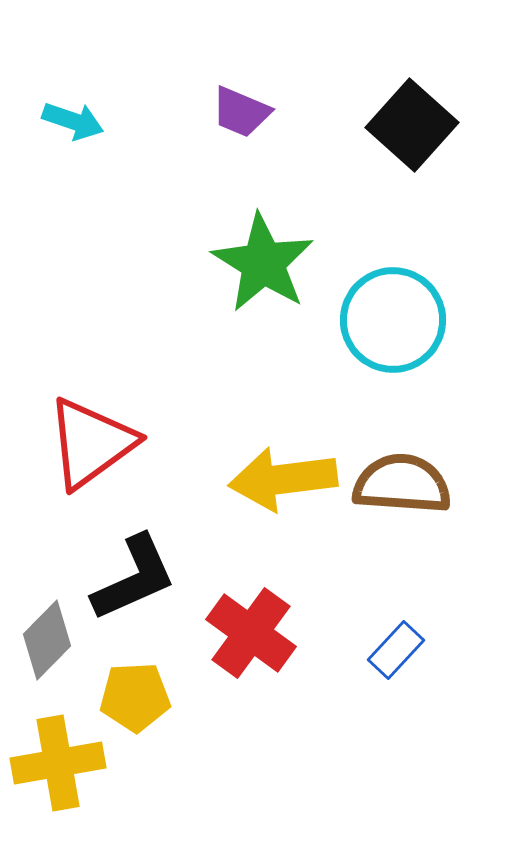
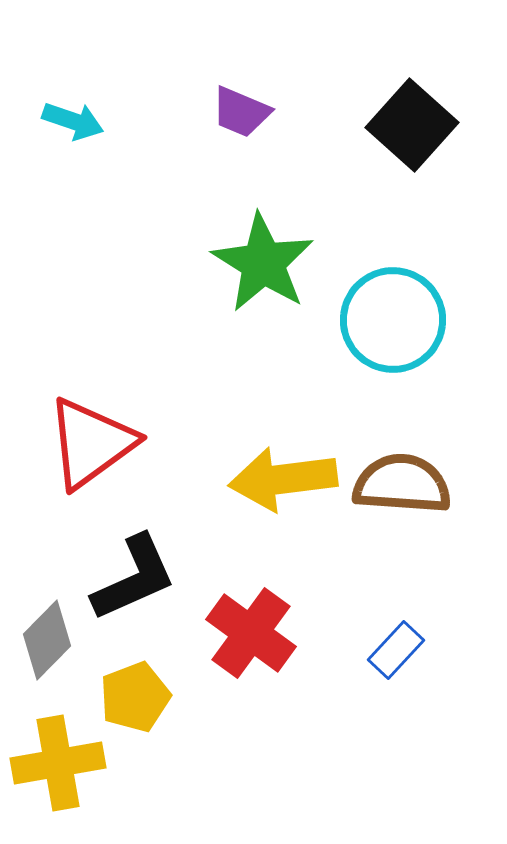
yellow pentagon: rotated 18 degrees counterclockwise
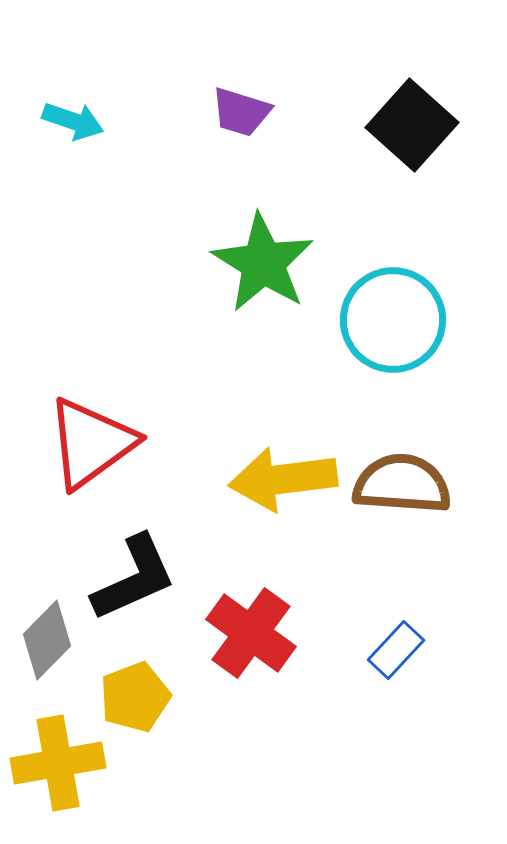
purple trapezoid: rotated 6 degrees counterclockwise
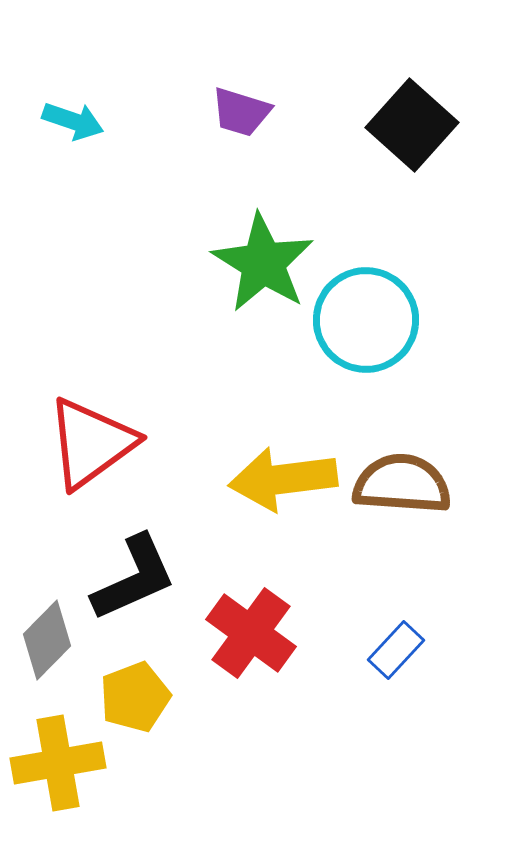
cyan circle: moved 27 px left
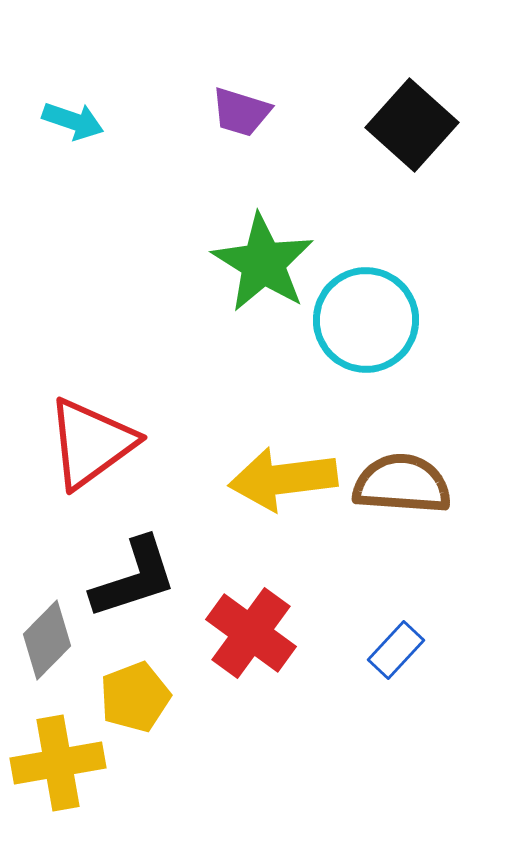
black L-shape: rotated 6 degrees clockwise
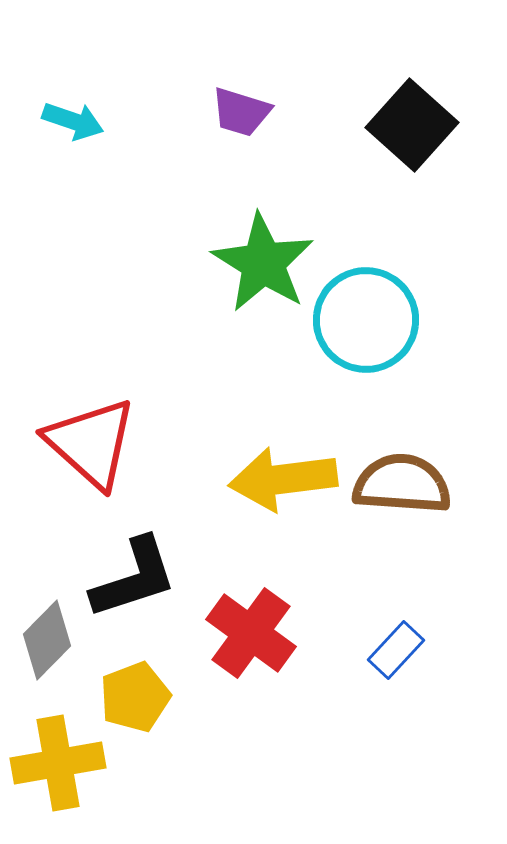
red triangle: rotated 42 degrees counterclockwise
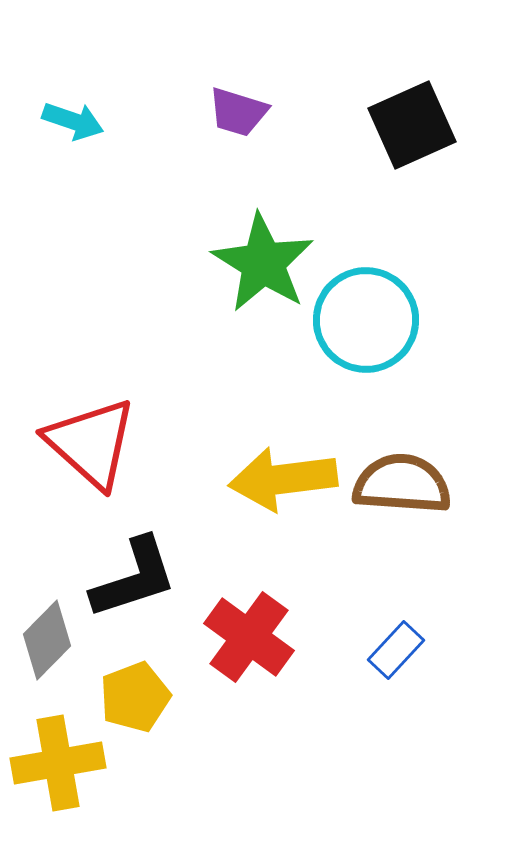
purple trapezoid: moved 3 px left
black square: rotated 24 degrees clockwise
red cross: moved 2 px left, 4 px down
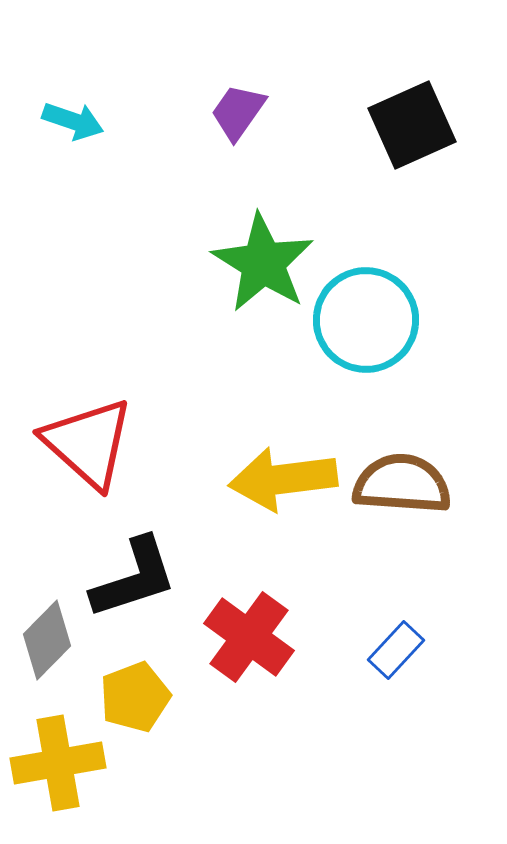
purple trapezoid: rotated 108 degrees clockwise
red triangle: moved 3 px left
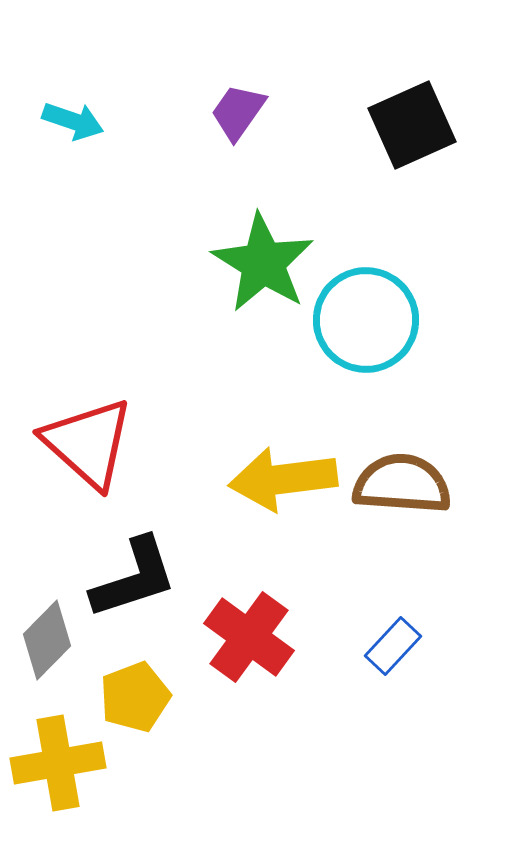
blue rectangle: moved 3 px left, 4 px up
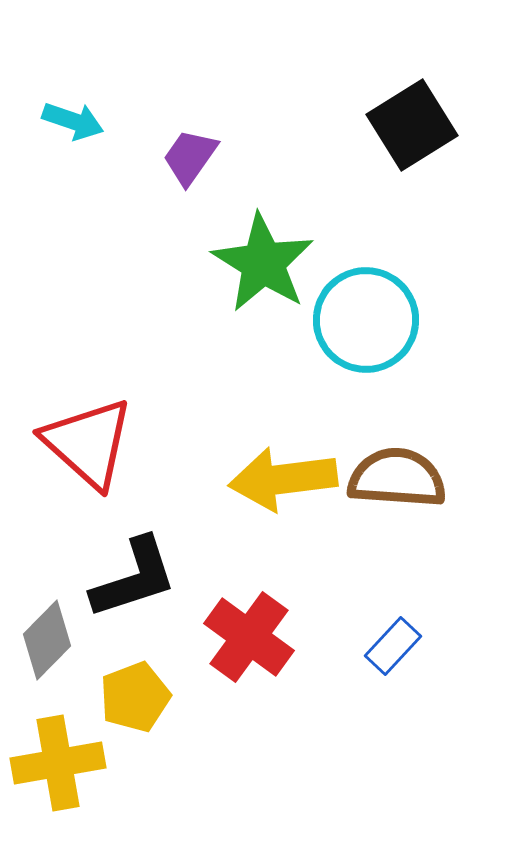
purple trapezoid: moved 48 px left, 45 px down
black square: rotated 8 degrees counterclockwise
brown semicircle: moved 5 px left, 6 px up
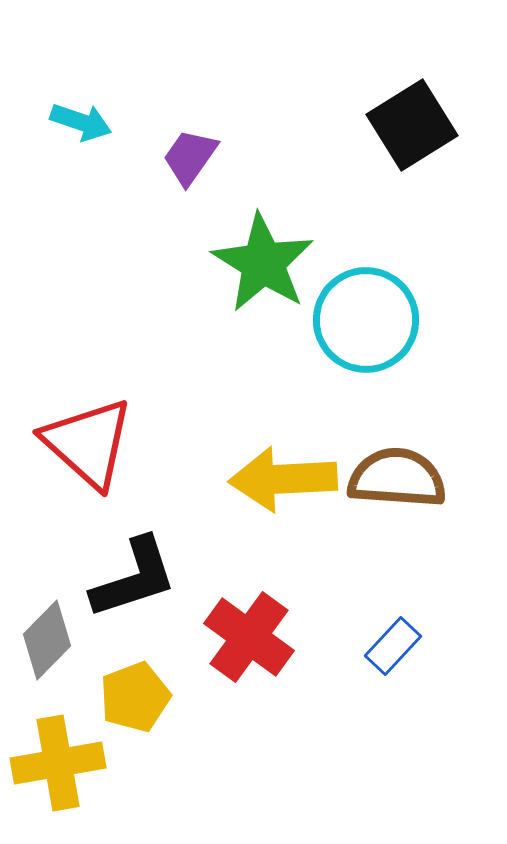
cyan arrow: moved 8 px right, 1 px down
yellow arrow: rotated 4 degrees clockwise
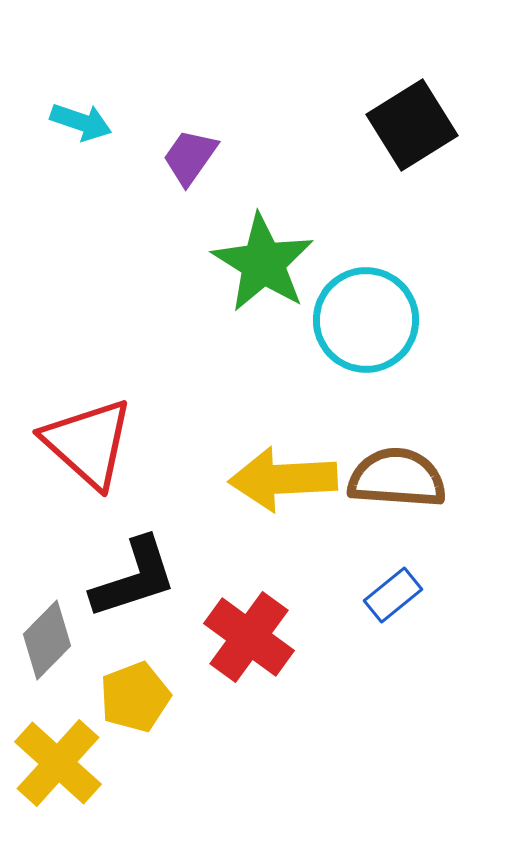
blue rectangle: moved 51 px up; rotated 8 degrees clockwise
yellow cross: rotated 38 degrees counterclockwise
